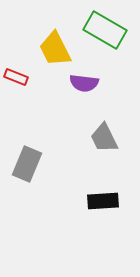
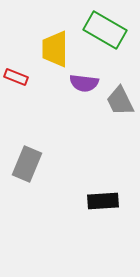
yellow trapezoid: rotated 27 degrees clockwise
gray trapezoid: moved 16 px right, 37 px up
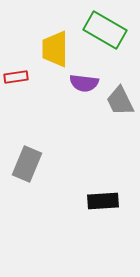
red rectangle: rotated 30 degrees counterclockwise
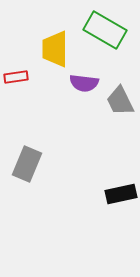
black rectangle: moved 18 px right, 7 px up; rotated 8 degrees counterclockwise
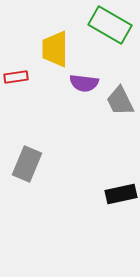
green rectangle: moved 5 px right, 5 px up
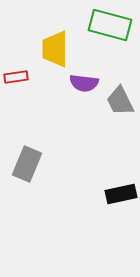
green rectangle: rotated 15 degrees counterclockwise
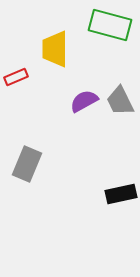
red rectangle: rotated 15 degrees counterclockwise
purple semicircle: moved 18 px down; rotated 144 degrees clockwise
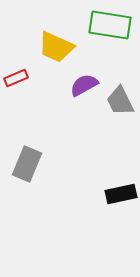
green rectangle: rotated 6 degrees counterclockwise
yellow trapezoid: moved 1 px right, 2 px up; rotated 66 degrees counterclockwise
red rectangle: moved 1 px down
purple semicircle: moved 16 px up
